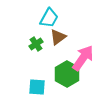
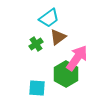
cyan trapezoid: rotated 25 degrees clockwise
pink arrow: moved 6 px left
green hexagon: moved 1 px left
cyan square: moved 1 px down
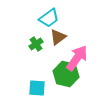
green hexagon: rotated 15 degrees counterclockwise
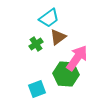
green hexagon: rotated 10 degrees counterclockwise
cyan square: moved 1 px down; rotated 24 degrees counterclockwise
